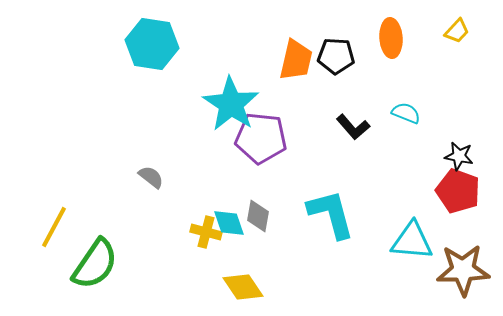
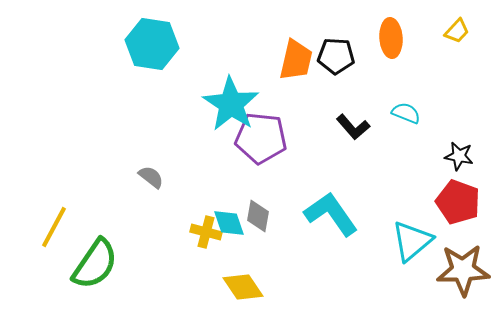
red pentagon: moved 11 px down
cyan L-shape: rotated 20 degrees counterclockwise
cyan triangle: rotated 45 degrees counterclockwise
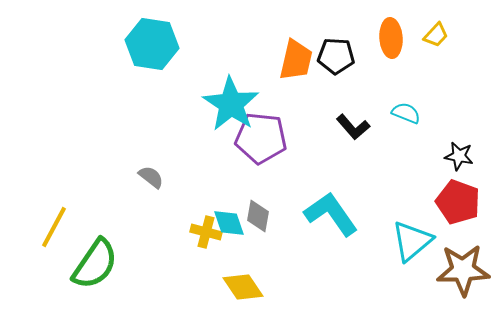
yellow trapezoid: moved 21 px left, 4 px down
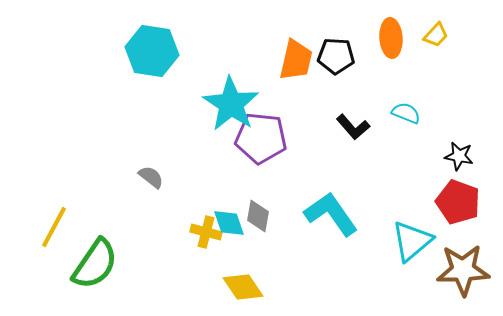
cyan hexagon: moved 7 px down
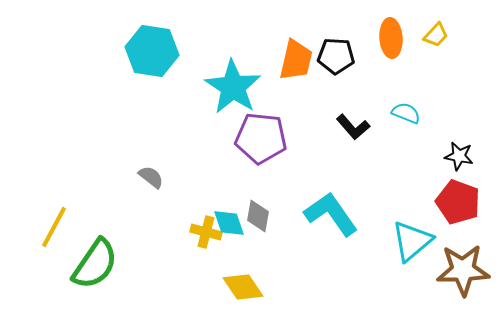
cyan star: moved 2 px right, 17 px up
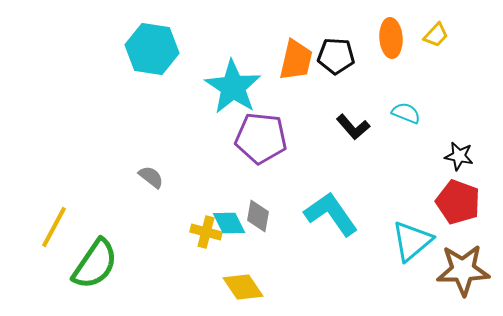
cyan hexagon: moved 2 px up
cyan diamond: rotated 8 degrees counterclockwise
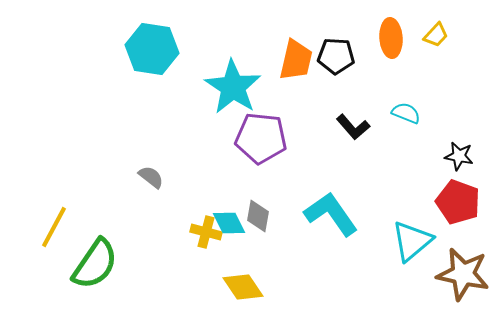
brown star: moved 4 px down; rotated 14 degrees clockwise
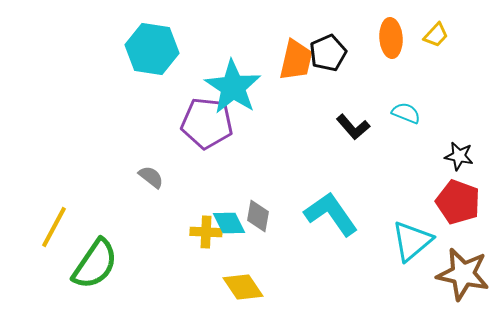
black pentagon: moved 8 px left, 3 px up; rotated 27 degrees counterclockwise
purple pentagon: moved 54 px left, 15 px up
yellow cross: rotated 12 degrees counterclockwise
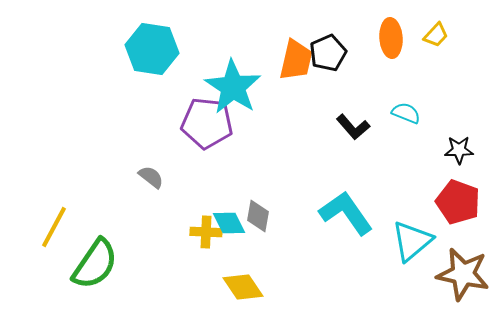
black star: moved 6 px up; rotated 12 degrees counterclockwise
cyan L-shape: moved 15 px right, 1 px up
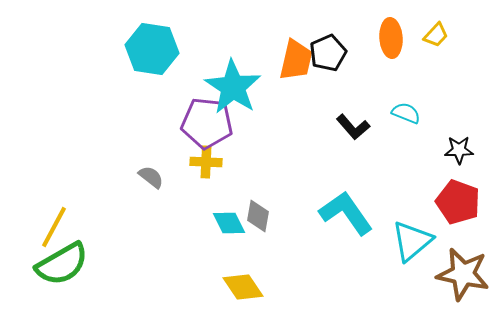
yellow cross: moved 70 px up
green semicircle: moved 33 px left; rotated 26 degrees clockwise
